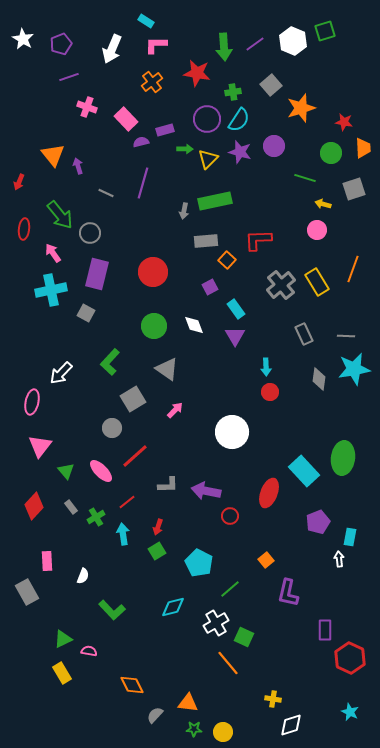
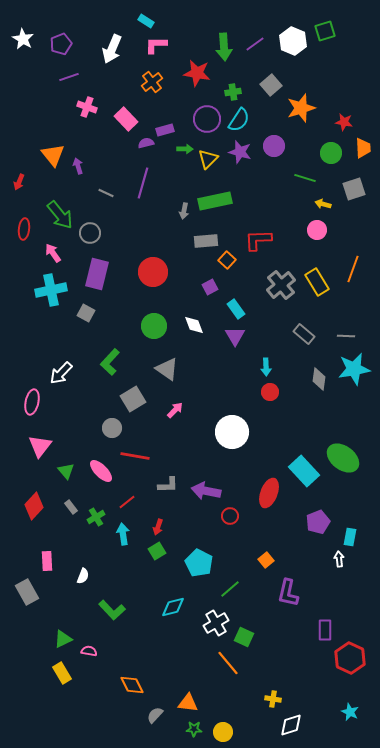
purple semicircle at (141, 142): moved 5 px right, 1 px down
gray rectangle at (304, 334): rotated 25 degrees counterclockwise
red line at (135, 456): rotated 52 degrees clockwise
green ellipse at (343, 458): rotated 60 degrees counterclockwise
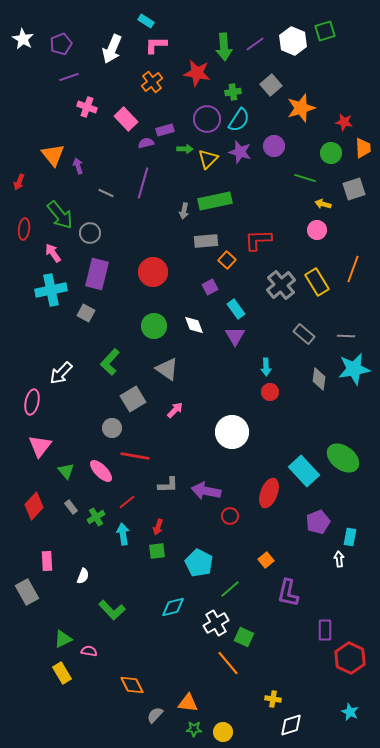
green square at (157, 551): rotated 24 degrees clockwise
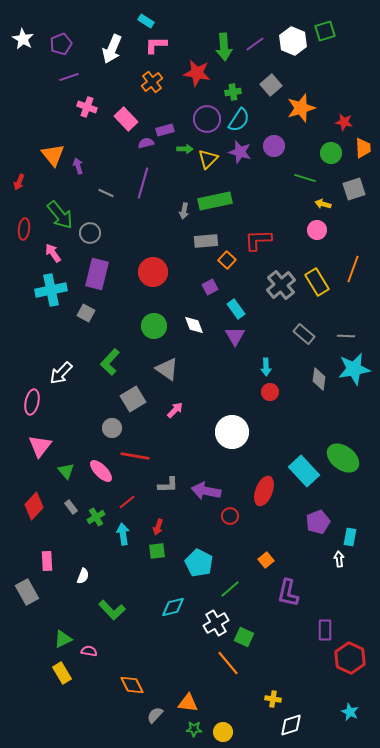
red ellipse at (269, 493): moved 5 px left, 2 px up
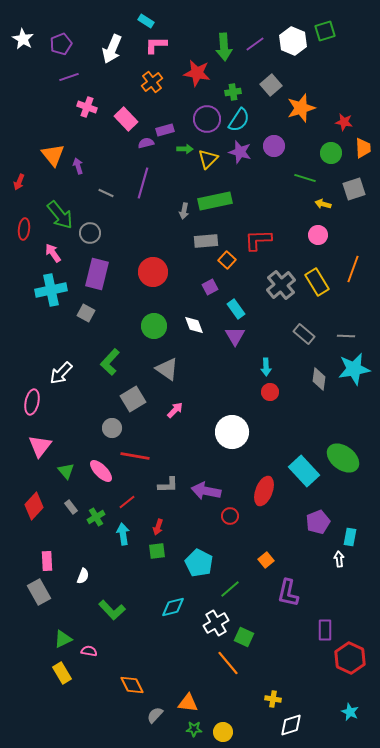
pink circle at (317, 230): moved 1 px right, 5 px down
gray rectangle at (27, 592): moved 12 px right
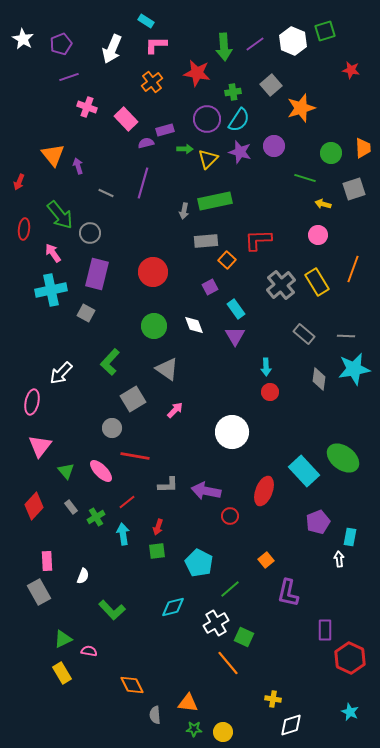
red star at (344, 122): moved 7 px right, 52 px up
gray semicircle at (155, 715): rotated 48 degrees counterclockwise
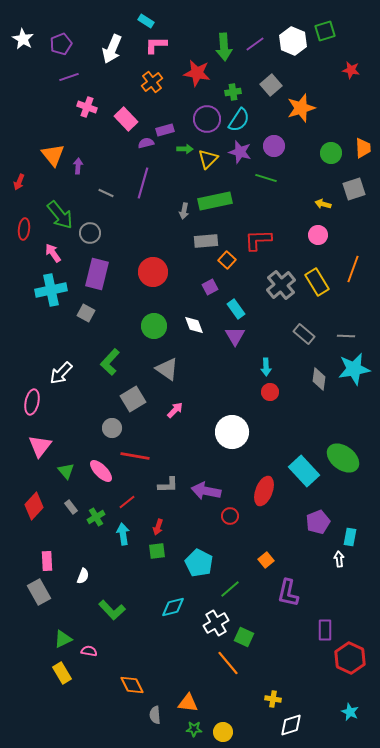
purple arrow at (78, 166): rotated 21 degrees clockwise
green line at (305, 178): moved 39 px left
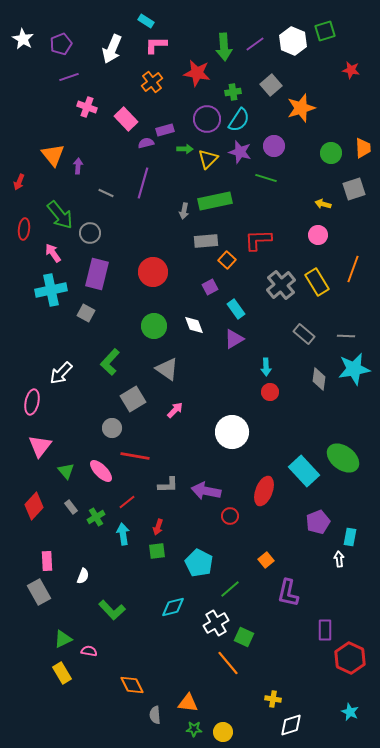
purple triangle at (235, 336): moved 1 px left, 3 px down; rotated 30 degrees clockwise
